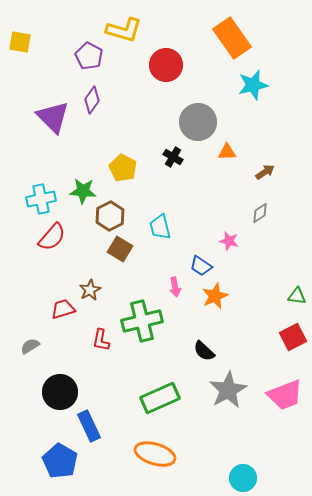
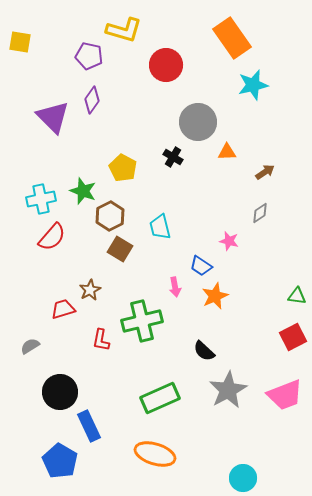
purple pentagon: rotated 16 degrees counterclockwise
green star: rotated 16 degrees clockwise
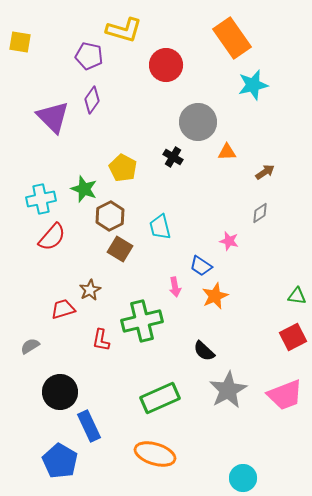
green star: moved 1 px right, 2 px up
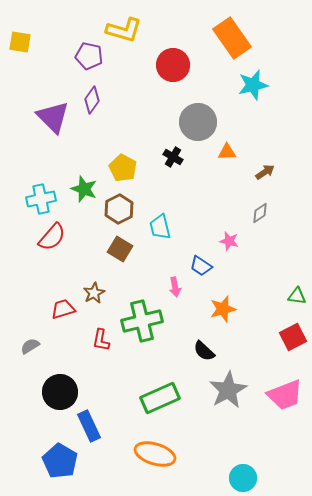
red circle: moved 7 px right
brown hexagon: moved 9 px right, 7 px up
brown star: moved 4 px right, 3 px down
orange star: moved 8 px right, 13 px down; rotated 8 degrees clockwise
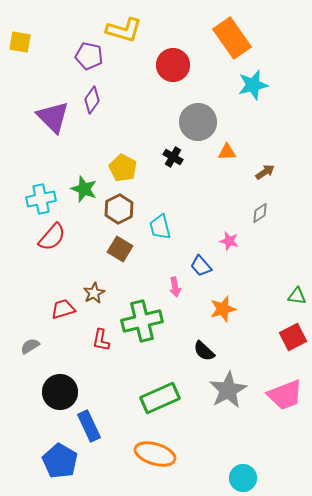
blue trapezoid: rotated 15 degrees clockwise
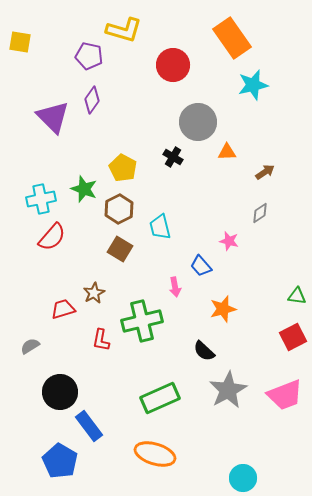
blue rectangle: rotated 12 degrees counterclockwise
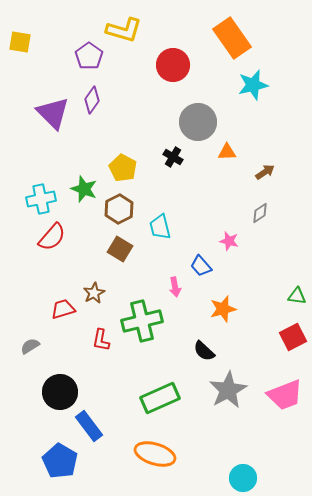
purple pentagon: rotated 24 degrees clockwise
purple triangle: moved 4 px up
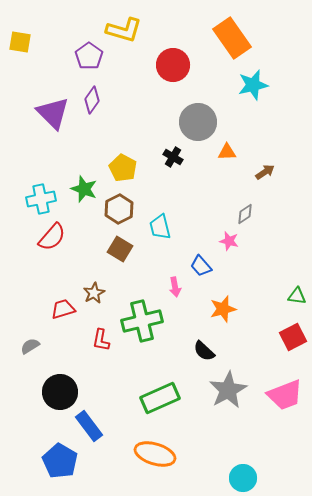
gray diamond: moved 15 px left, 1 px down
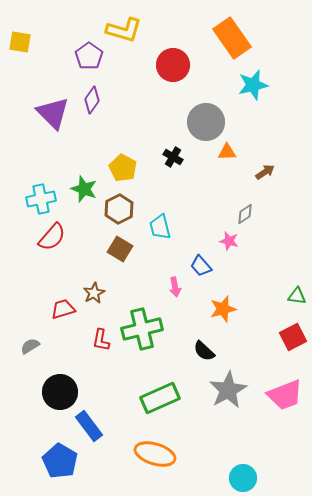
gray circle: moved 8 px right
green cross: moved 8 px down
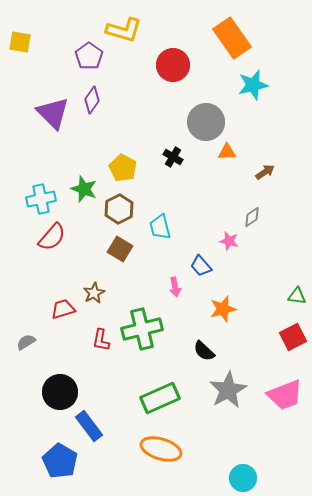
gray diamond: moved 7 px right, 3 px down
gray semicircle: moved 4 px left, 4 px up
orange ellipse: moved 6 px right, 5 px up
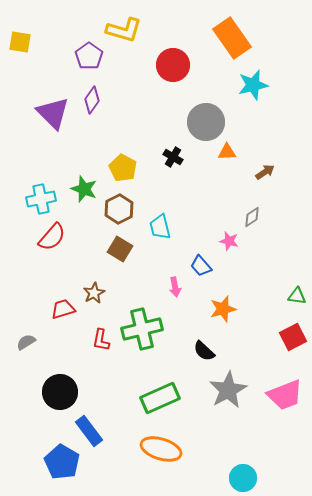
blue rectangle: moved 5 px down
blue pentagon: moved 2 px right, 1 px down
